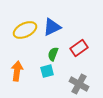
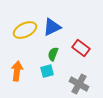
red rectangle: moved 2 px right; rotated 72 degrees clockwise
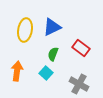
yellow ellipse: rotated 55 degrees counterclockwise
cyan square: moved 1 px left, 2 px down; rotated 32 degrees counterclockwise
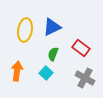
gray cross: moved 6 px right, 6 px up
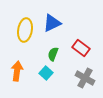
blue triangle: moved 4 px up
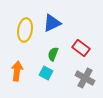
cyan square: rotated 16 degrees counterclockwise
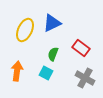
yellow ellipse: rotated 15 degrees clockwise
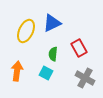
yellow ellipse: moved 1 px right, 1 px down
red rectangle: moved 2 px left; rotated 24 degrees clockwise
green semicircle: rotated 16 degrees counterclockwise
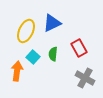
cyan square: moved 13 px left, 16 px up; rotated 16 degrees clockwise
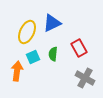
yellow ellipse: moved 1 px right, 1 px down
cyan square: rotated 24 degrees clockwise
